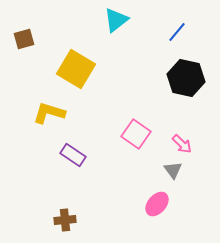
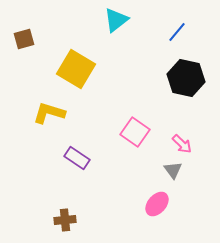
pink square: moved 1 px left, 2 px up
purple rectangle: moved 4 px right, 3 px down
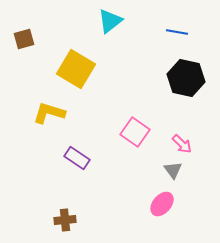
cyan triangle: moved 6 px left, 1 px down
blue line: rotated 60 degrees clockwise
pink ellipse: moved 5 px right
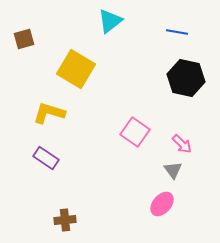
purple rectangle: moved 31 px left
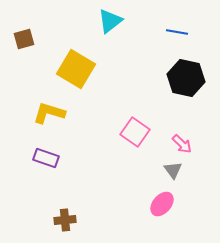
purple rectangle: rotated 15 degrees counterclockwise
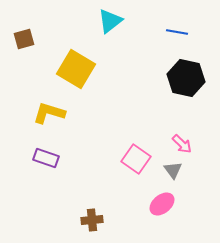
pink square: moved 1 px right, 27 px down
pink ellipse: rotated 10 degrees clockwise
brown cross: moved 27 px right
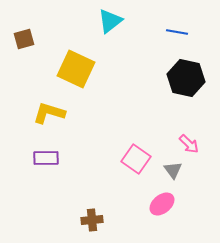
yellow square: rotated 6 degrees counterclockwise
pink arrow: moved 7 px right
purple rectangle: rotated 20 degrees counterclockwise
